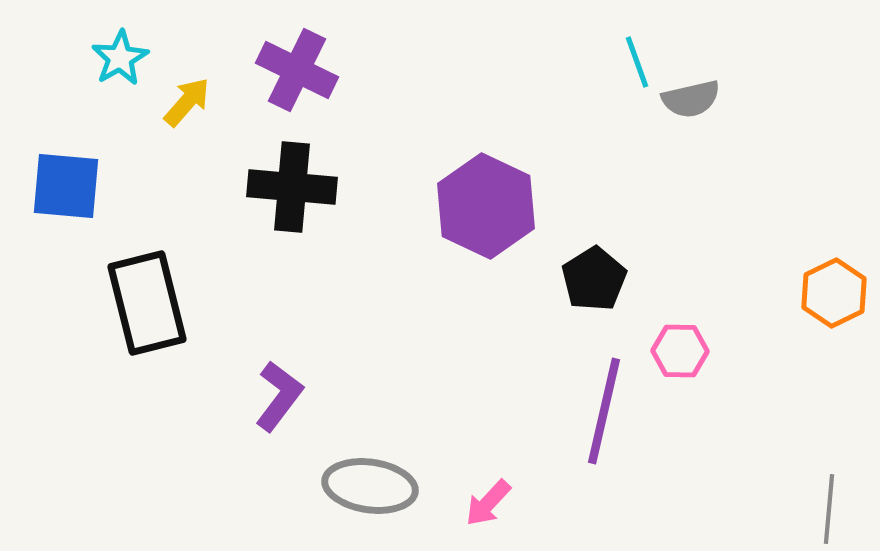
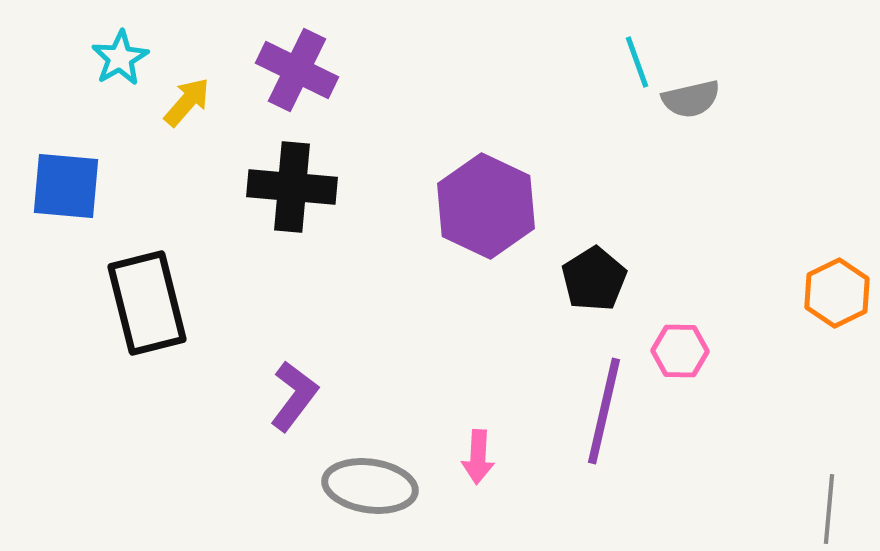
orange hexagon: moved 3 px right
purple L-shape: moved 15 px right
pink arrow: moved 10 px left, 46 px up; rotated 40 degrees counterclockwise
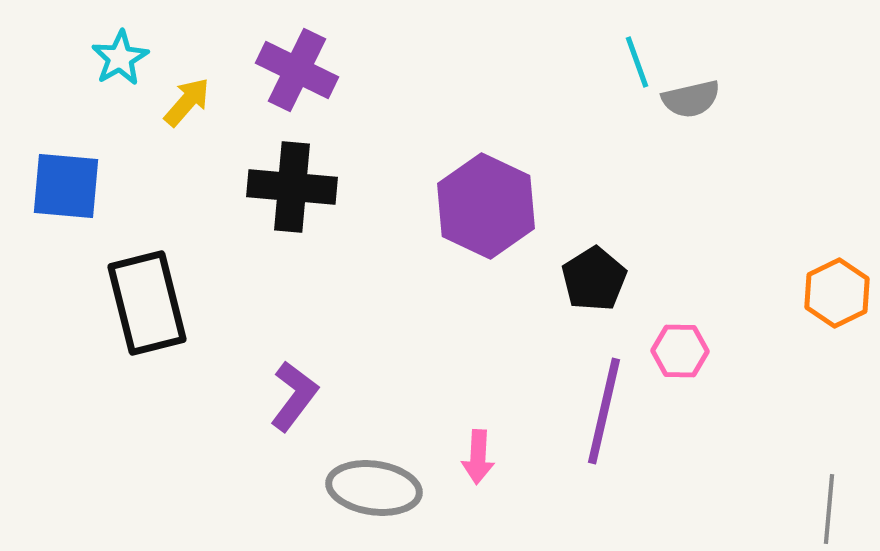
gray ellipse: moved 4 px right, 2 px down
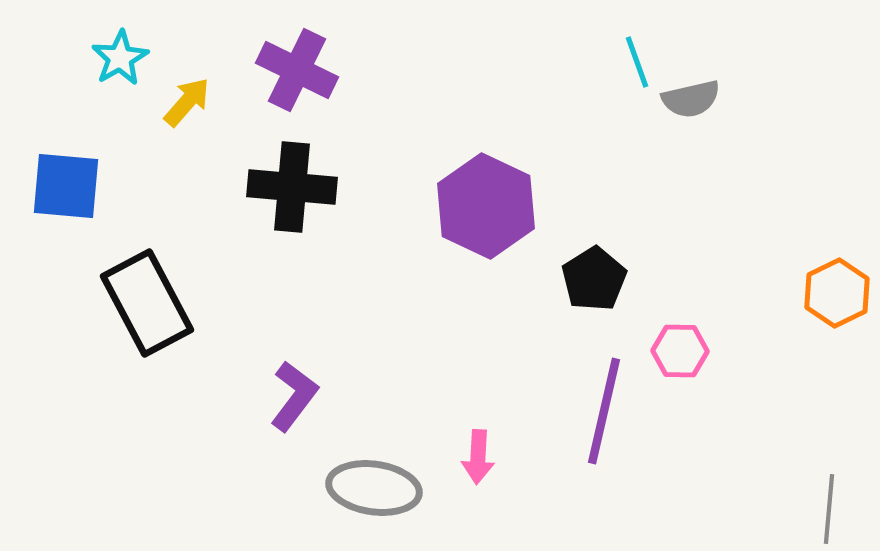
black rectangle: rotated 14 degrees counterclockwise
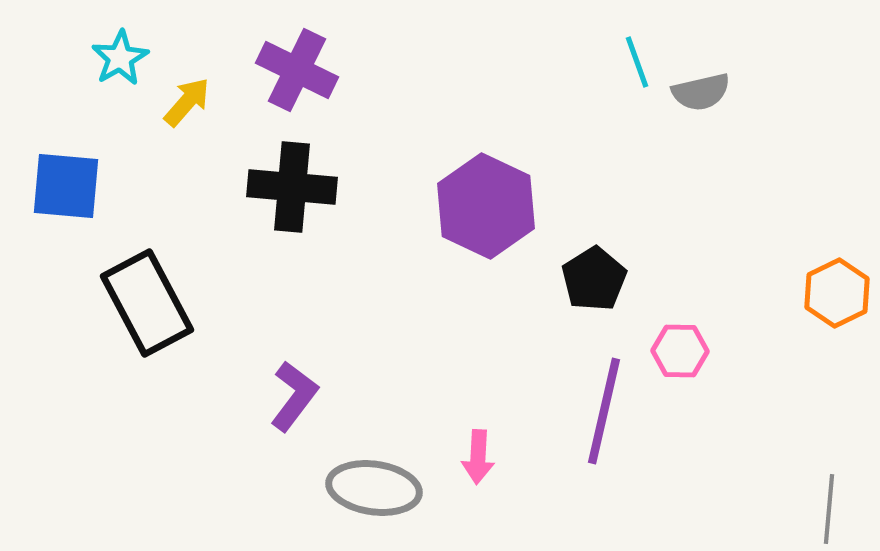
gray semicircle: moved 10 px right, 7 px up
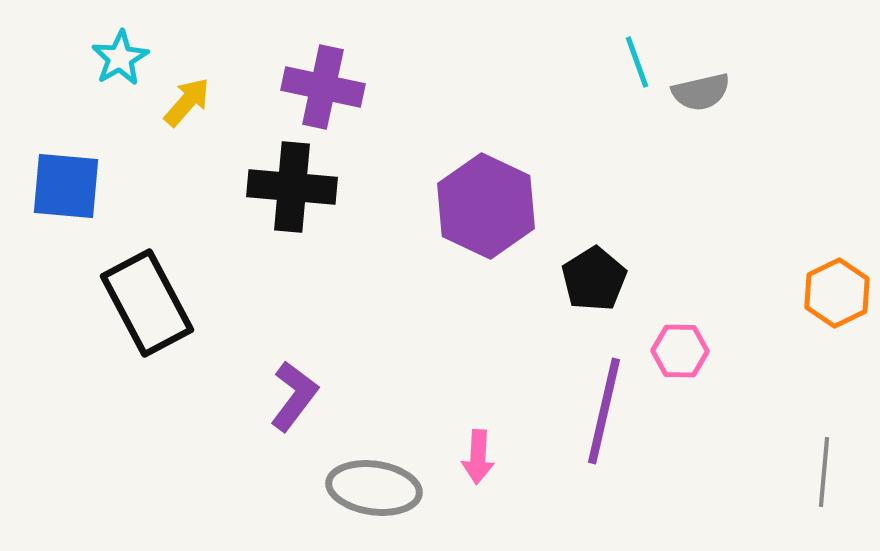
purple cross: moved 26 px right, 17 px down; rotated 14 degrees counterclockwise
gray line: moved 5 px left, 37 px up
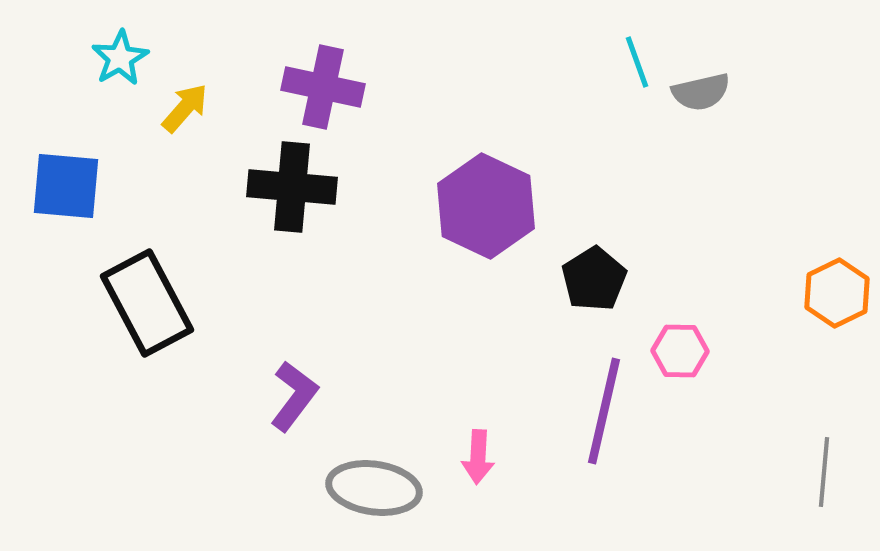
yellow arrow: moved 2 px left, 6 px down
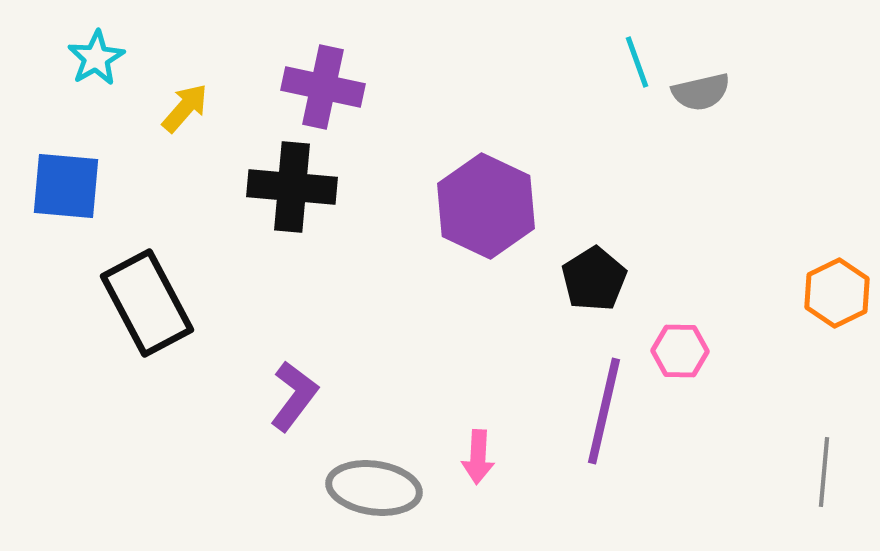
cyan star: moved 24 px left
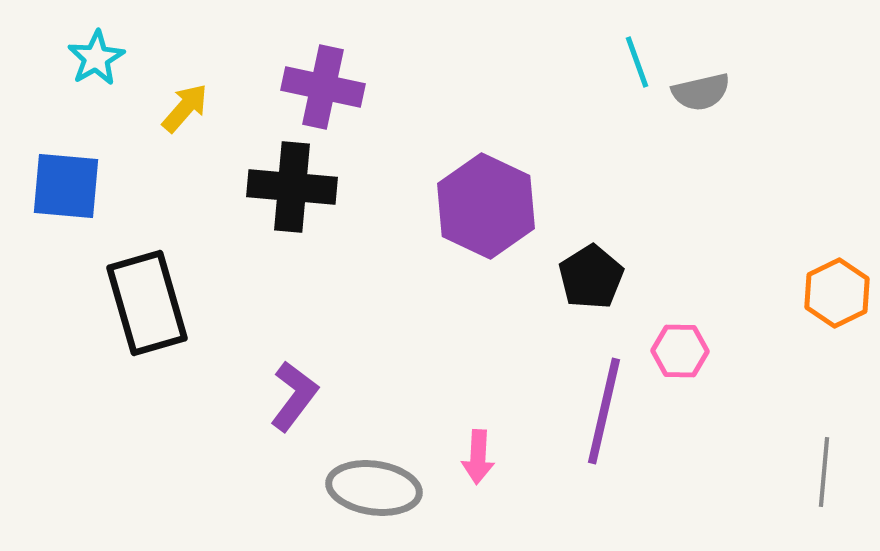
black pentagon: moved 3 px left, 2 px up
black rectangle: rotated 12 degrees clockwise
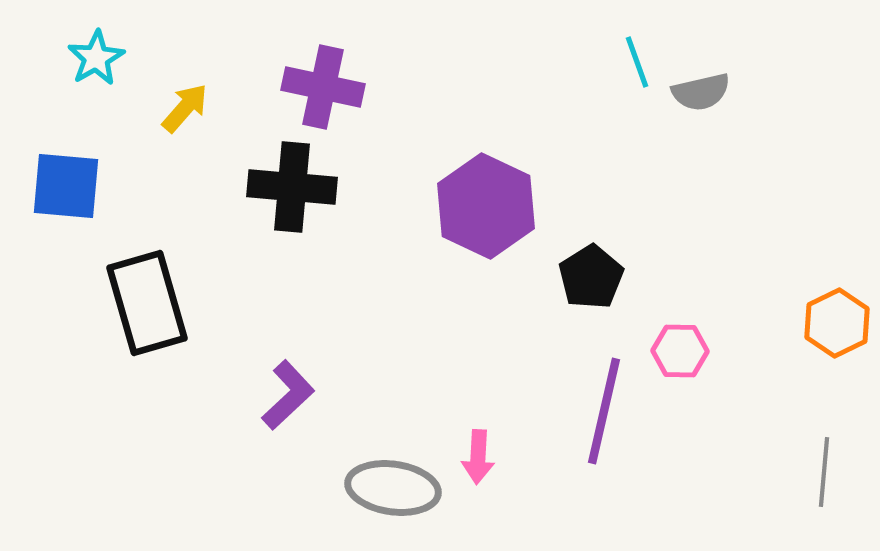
orange hexagon: moved 30 px down
purple L-shape: moved 6 px left, 1 px up; rotated 10 degrees clockwise
gray ellipse: moved 19 px right
